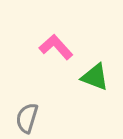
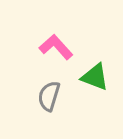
gray semicircle: moved 22 px right, 22 px up
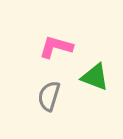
pink L-shape: rotated 32 degrees counterclockwise
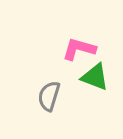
pink L-shape: moved 23 px right, 2 px down
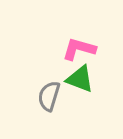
green triangle: moved 15 px left, 2 px down
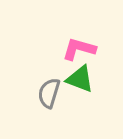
gray semicircle: moved 3 px up
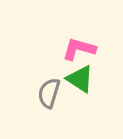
green triangle: rotated 12 degrees clockwise
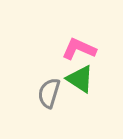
pink L-shape: rotated 8 degrees clockwise
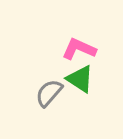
gray semicircle: rotated 24 degrees clockwise
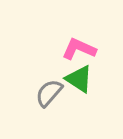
green triangle: moved 1 px left
